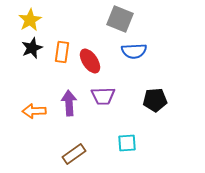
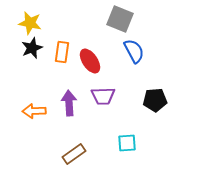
yellow star: moved 3 px down; rotated 30 degrees counterclockwise
blue semicircle: rotated 115 degrees counterclockwise
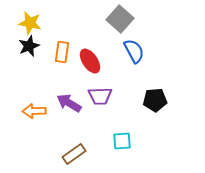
gray square: rotated 20 degrees clockwise
black star: moved 3 px left, 2 px up
purple trapezoid: moved 3 px left
purple arrow: rotated 55 degrees counterclockwise
cyan square: moved 5 px left, 2 px up
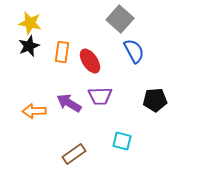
cyan square: rotated 18 degrees clockwise
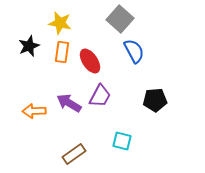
yellow star: moved 30 px right
purple trapezoid: rotated 60 degrees counterclockwise
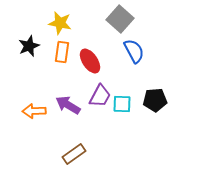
purple arrow: moved 1 px left, 2 px down
cyan square: moved 37 px up; rotated 12 degrees counterclockwise
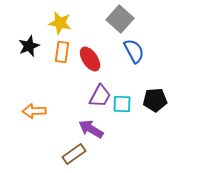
red ellipse: moved 2 px up
purple arrow: moved 23 px right, 24 px down
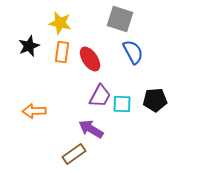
gray square: rotated 24 degrees counterclockwise
blue semicircle: moved 1 px left, 1 px down
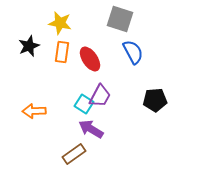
cyan square: moved 38 px left; rotated 30 degrees clockwise
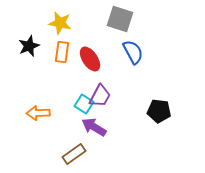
black pentagon: moved 4 px right, 11 px down; rotated 10 degrees clockwise
orange arrow: moved 4 px right, 2 px down
purple arrow: moved 3 px right, 2 px up
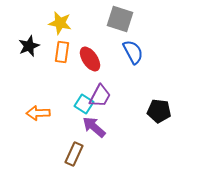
purple arrow: rotated 10 degrees clockwise
brown rectangle: rotated 30 degrees counterclockwise
